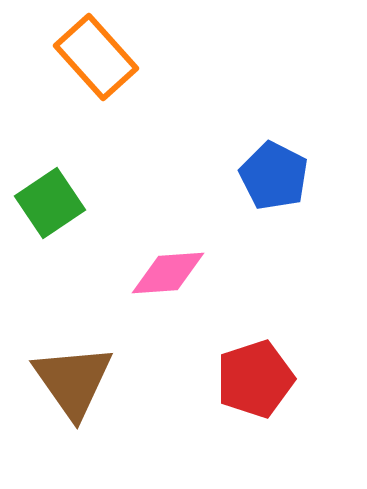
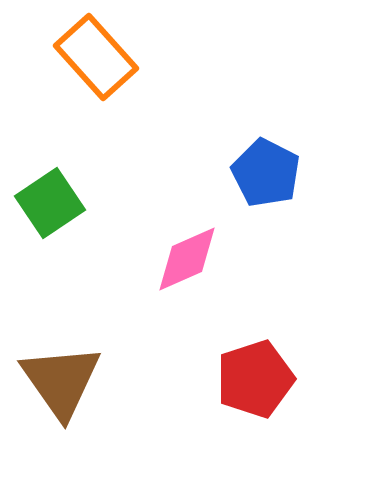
blue pentagon: moved 8 px left, 3 px up
pink diamond: moved 19 px right, 14 px up; rotated 20 degrees counterclockwise
brown triangle: moved 12 px left
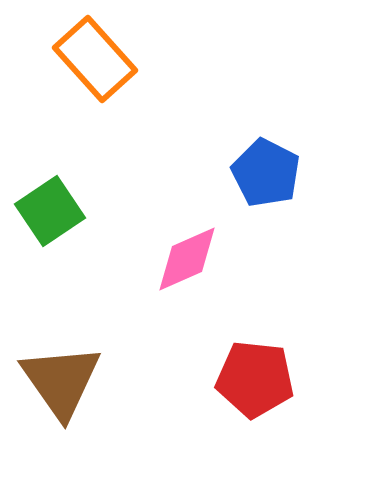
orange rectangle: moved 1 px left, 2 px down
green square: moved 8 px down
red pentagon: rotated 24 degrees clockwise
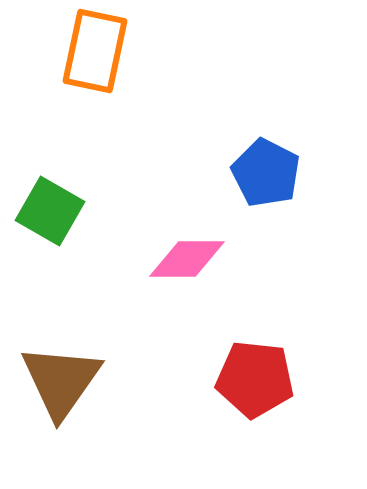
orange rectangle: moved 8 px up; rotated 54 degrees clockwise
green square: rotated 26 degrees counterclockwise
pink diamond: rotated 24 degrees clockwise
brown triangle: rotated 10 degrees clockwise
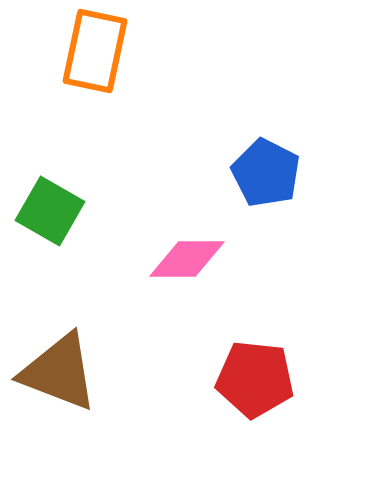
brown triangle: moved 2 px left, 9 px up; rotated 44 degrees counterclockwise
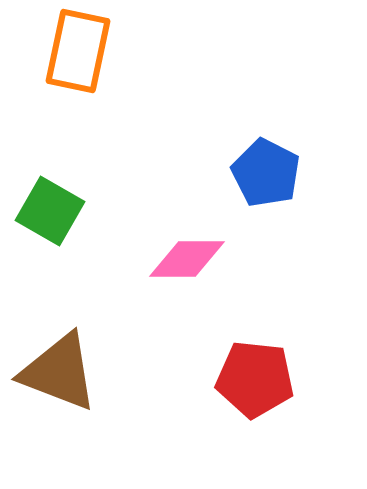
orange rectangle: moved 17 px left
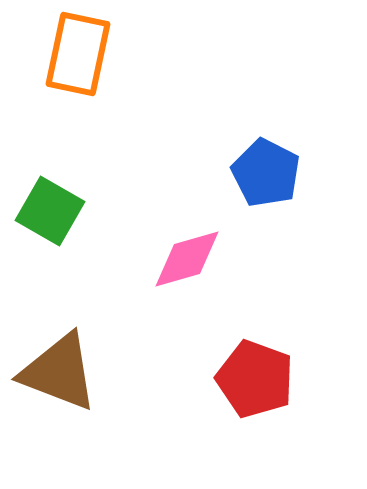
orange rectangle: moved 3 px down
pink diamond: rotated 16 degrees counterclockwise
red pentagon: rotated 14 degrees clockwise
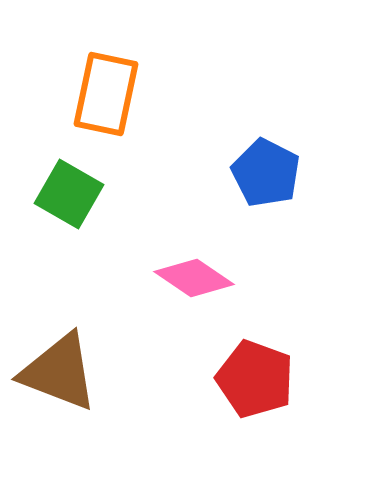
orange rectangle: moved 28 px right, 40 px down
green square: moved 19 px right, 17 px up
pink diamond: moved 7 px right, 19 px down; rotated 50 degrees clockwise
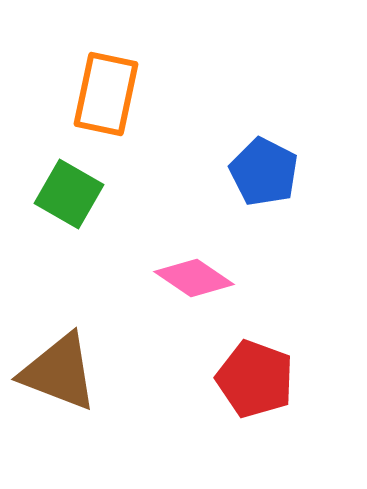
blue pentagon: moved 2 px left, 1 px up
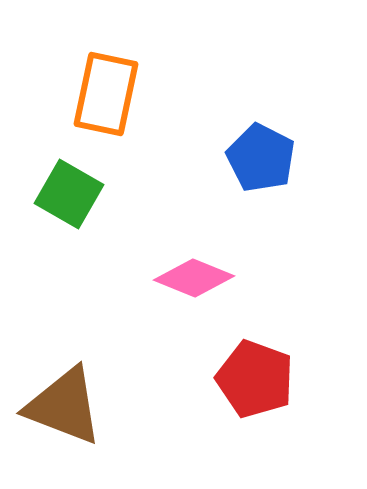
blue pentagon: moved 3 px left, 14 px up
pink diamond: rotated 12 degrees counterclockwise
brown triangle: moved 5 px right, 34 px down
